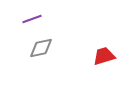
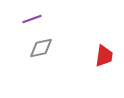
red trapezoid: rotated 115 degrees clockwise
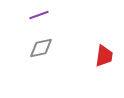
purple line: moved 7 px right, 4 px up
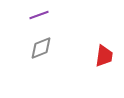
gray diamond: rotated 10 degrees counterclockwise
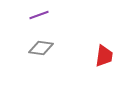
gray diamond: rotated 30 degrees clockwise
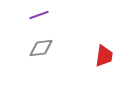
gray diamond: rotated 15 degrees counterclockwise
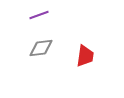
red trapezoid: moved 19 px left
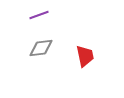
red trapezoid: rotated 20 degrees counterclockwise
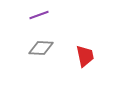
gray diamond: rotated 10 degrees clockwise
